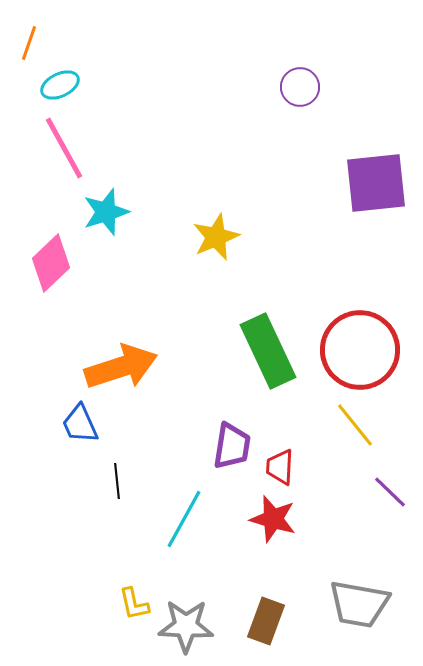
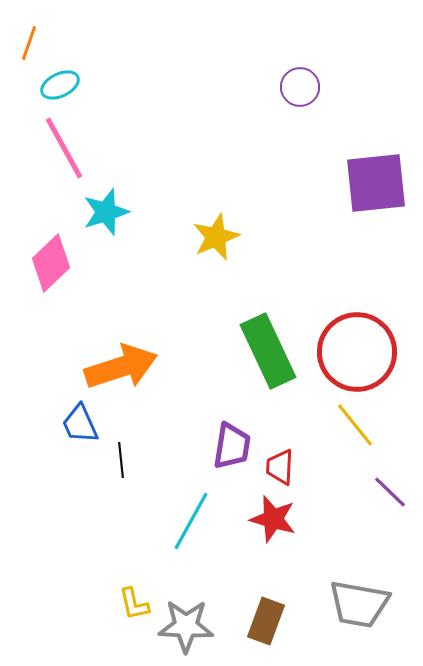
red circle: moved 3 px left, 2 px down
black line: moved 4 px right, 21 px up
cyan line: moved 7 px right, 2 px down
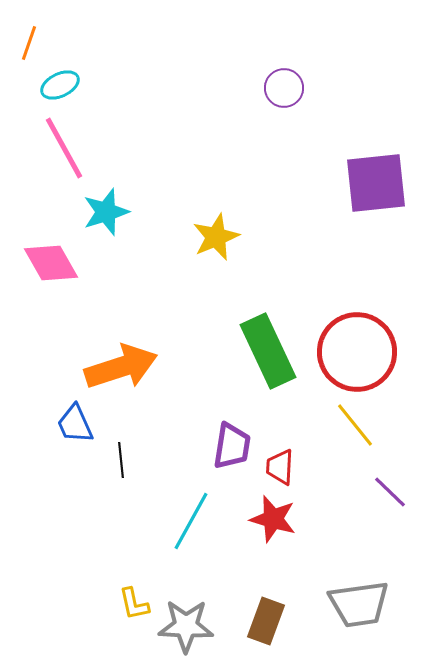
purple circle: moved 16 px left, 1 px down
pink diamond: rotated 76 degrees counterclockwise
blue trapezoid: moved 5 px left
gray trapezoid: rotated 18 degrees counterclockwise
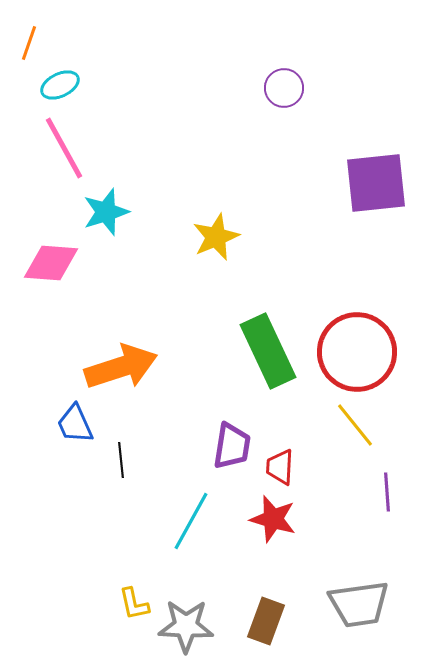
pink diamond: rotated 56 degrees counterclockwise
purple line: moved 3 px left; rotated 42 degrees clockwise
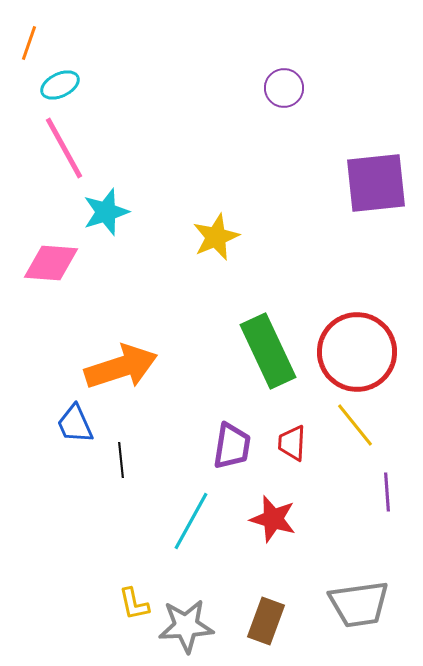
red trapezoid: moved 12 px right, 24 px up
gray star: rotated 6 degrees counterclockwise
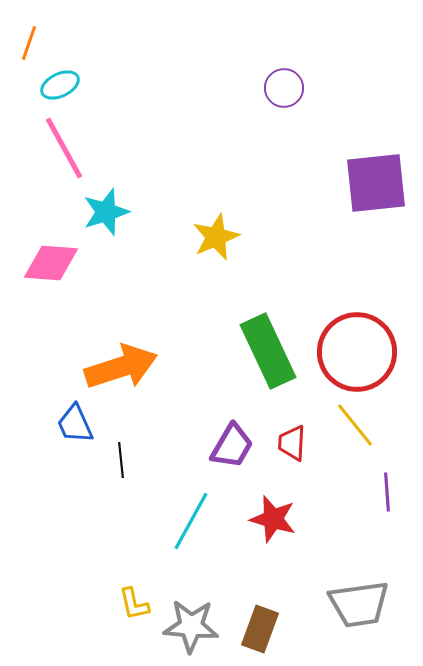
purple trapezoid: rotated 21 degrees clockwise
brown rectangle: moved 6 px left, 8 px down
gray star: moved 5 px right; rotated 8 degrees clockwise
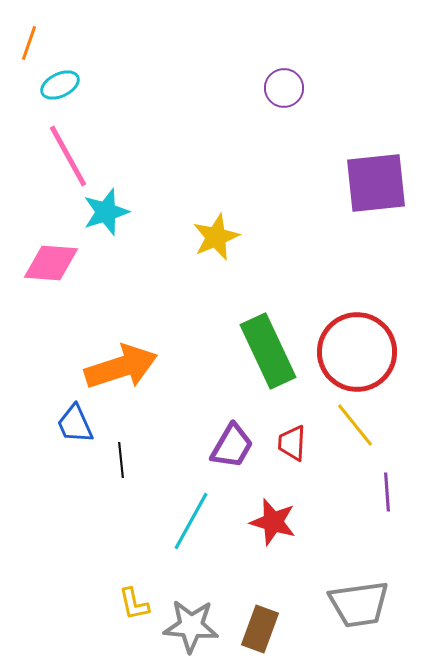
pink line: moved 4 px right, 8 px down
red star: moved 3 px down
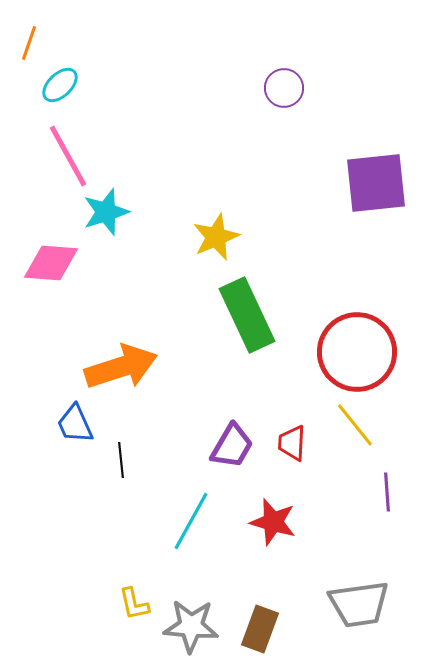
cyan ellipse: rotated 18 degrees counterclockwise
green rectangle: moved 21 px left, 36 px up
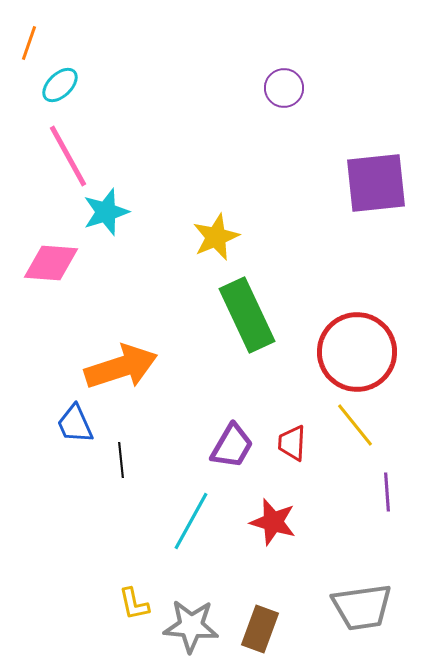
gray trapezoid: moved 3 px right, 3 px down
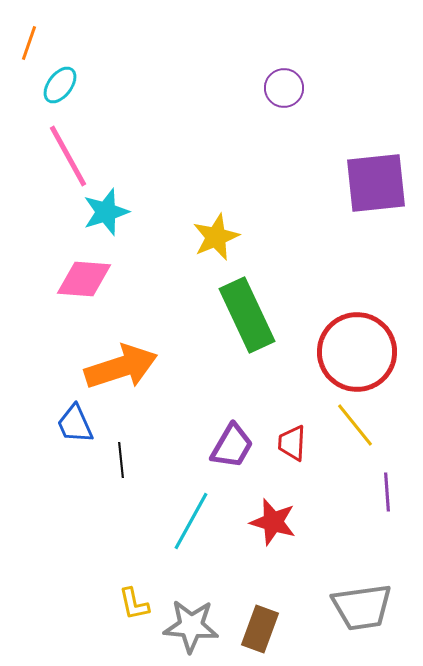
cyan ellipse: rotated 9 degrees counterclockwise
pink diamond: moved 33 px right, 16 px down
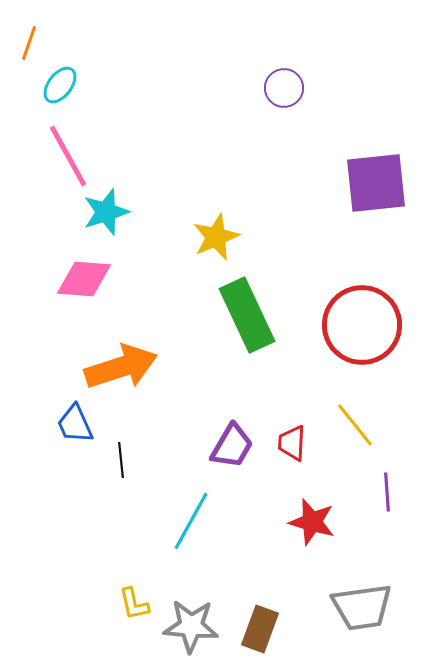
red circle: moved 5 px right, 27 px up
red star: moved 39 px right
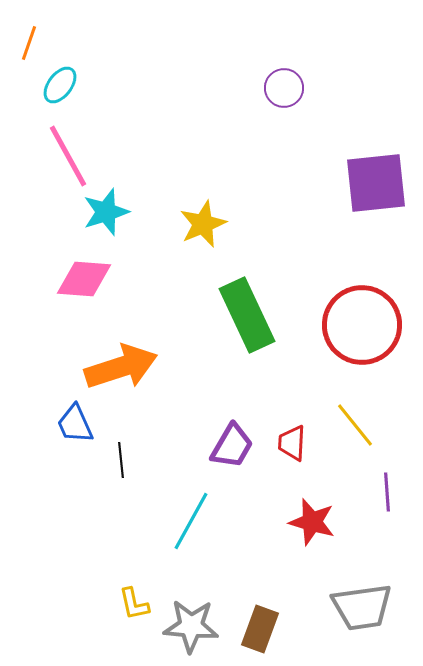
yellow star: moved 13 px left, 13 px up
